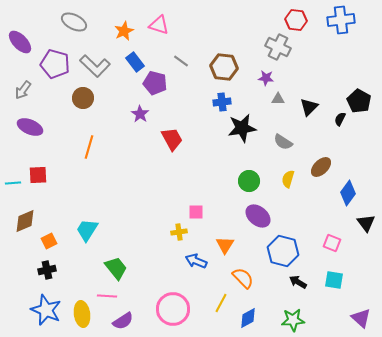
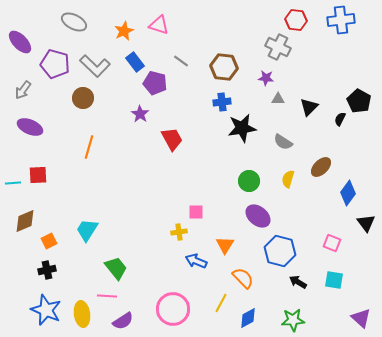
blue hexagon at (283, 251): moved 3 px left
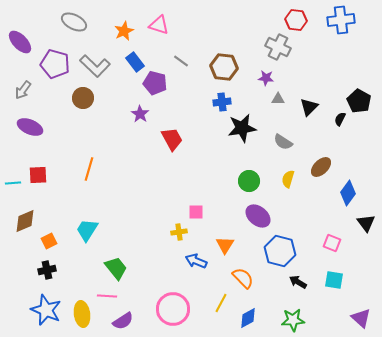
orange line at (89, 147): moved 22 px down
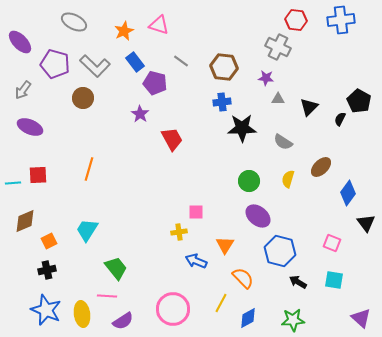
black star at (242, 128): rotated 8 degrees clockwise
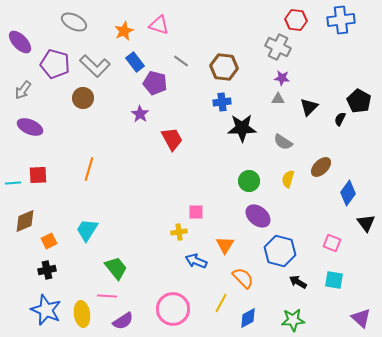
purple star at (266, 78): moved 16 px right
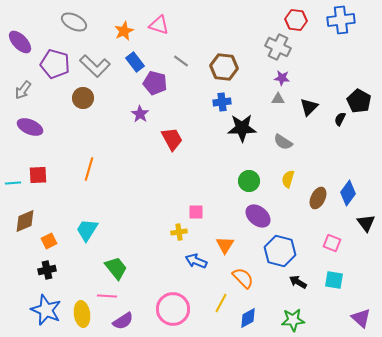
brown ellipse at (321, 167): moved 3 px left, 31 px down; rotated 20 degrees counterclockwise
